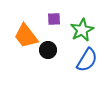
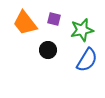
purple square: rotated 16 degrees clockwise
green star: rotated 15 degrees clockwise
orange trapezoid: moved 1 px left, 13 px up
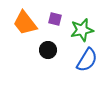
purple square: moved 1 px right
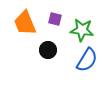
orange trapezoid: rotated 16 degrees clockwise
green star: rotated 20 degrees clockwise
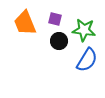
green star: moved 2 px right
black circle: moved 11 px right, 9 px up
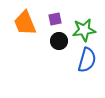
purple square: rotated 24 degrees counterclockwise
green star: rotated 15 degrees counterclockwise
blue semicircle: rotated 15 degrees counterclockwise
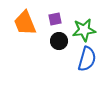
blue semicircle: moved 1 px up
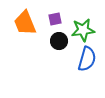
green star: moved 1 px left
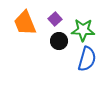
purple square: rotated 32 degrees counterclockwise
green star: rotated 10 degrees clockwise
